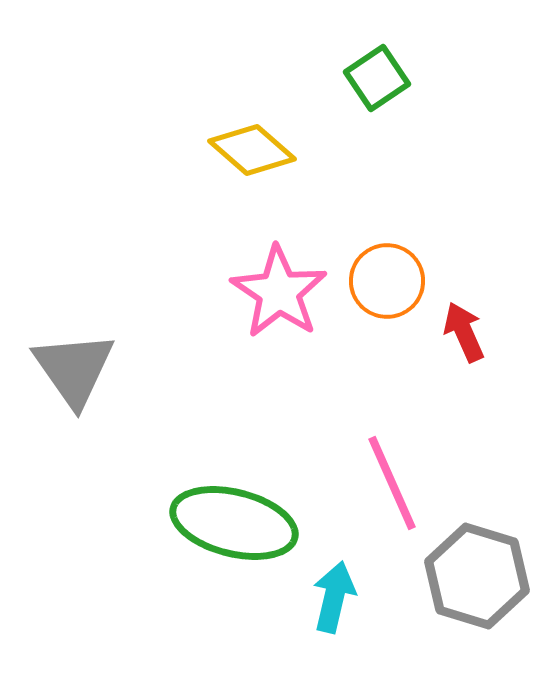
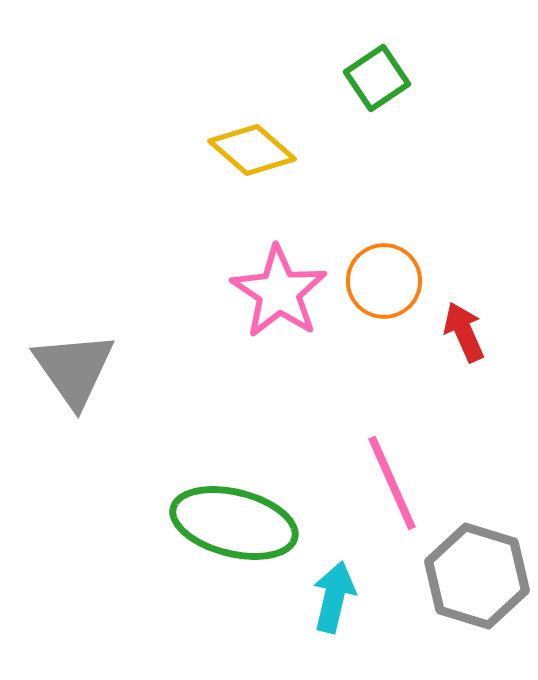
orange circle: moved 3 px left
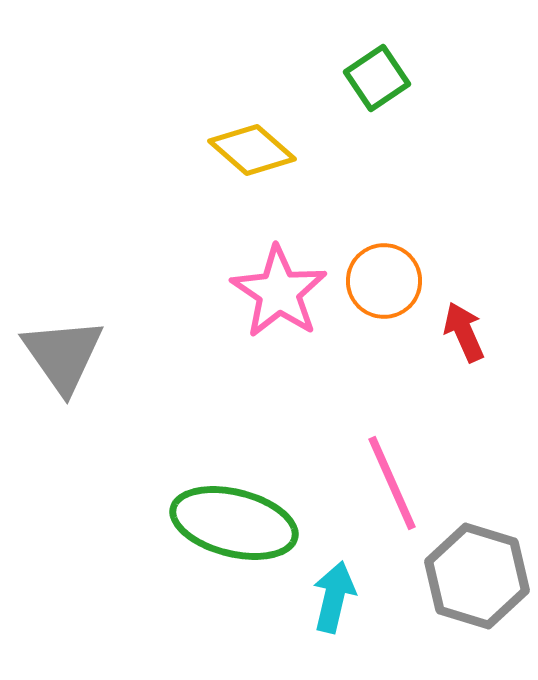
gray triangle: moved 11 px left, 14 px up
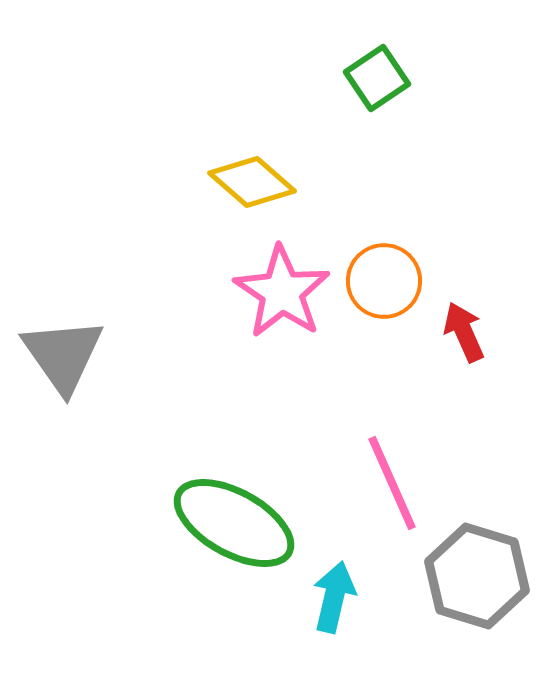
yellow diamond: moved 32 px down
pink star: moved 3 px right
green ellipse: rotated 15 degrees clockwise
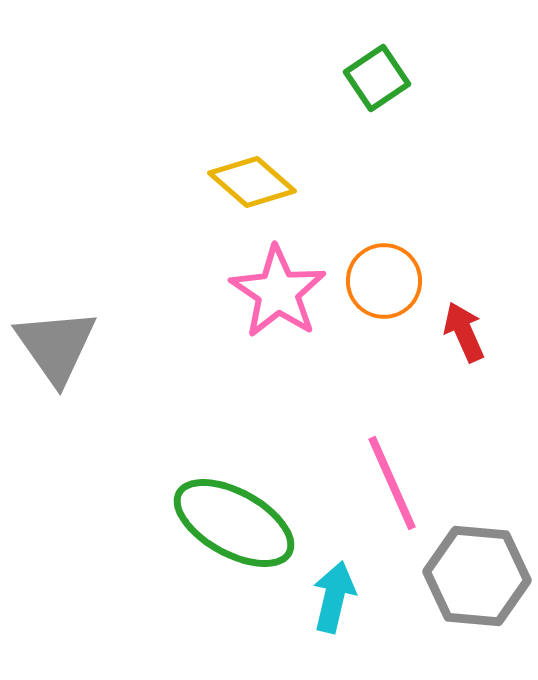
pink star: moved 4 px left
gray triangle: moved 7 px left, 9 px up
gray hexagon: rotated 12 degrees counterclockwise
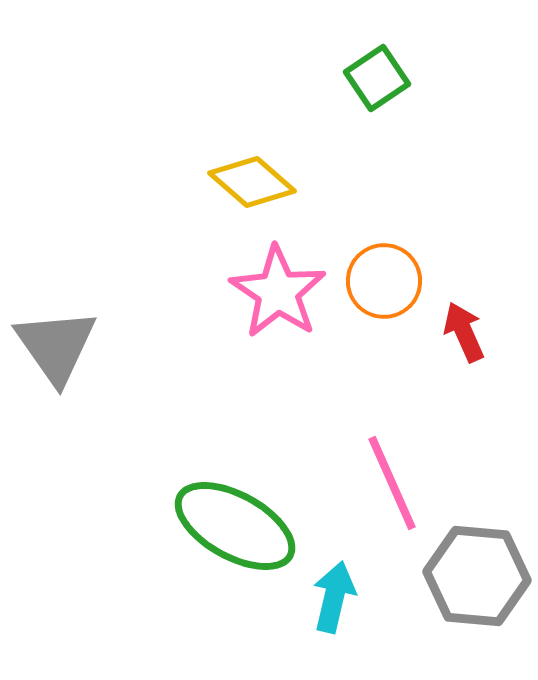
green ellipse: moved 1 px right, 3 px down
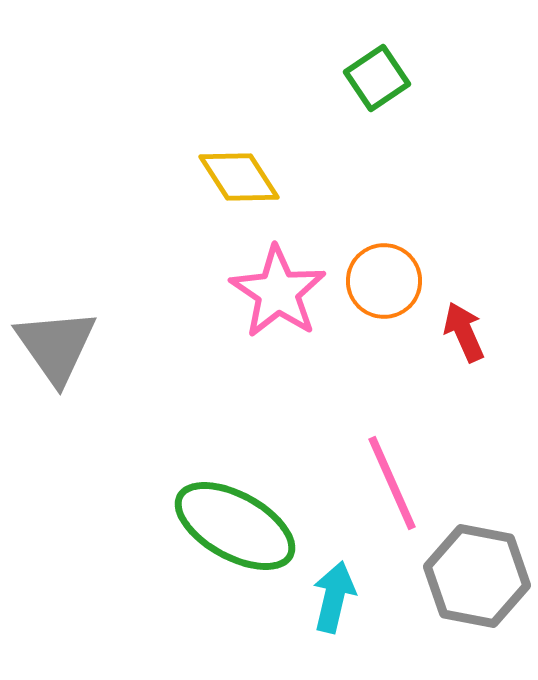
yellow diamond: moved 13 px left, 5 px up; rotated 16 degrees clockwise
gray hexagon: rotated 6 degrees clockwise
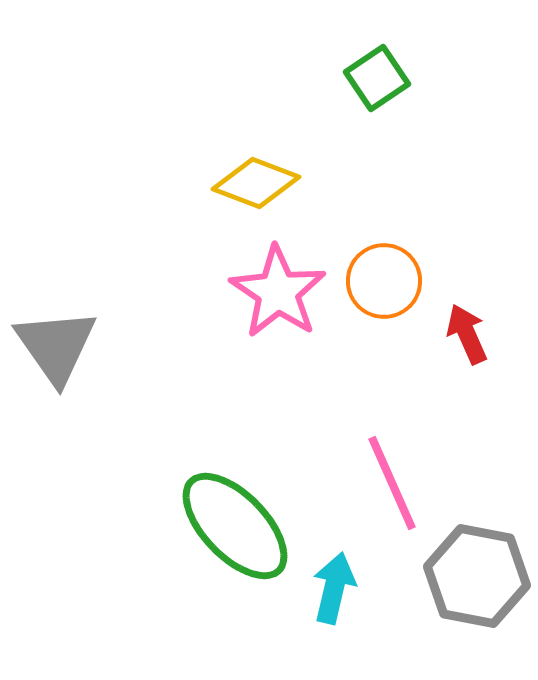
yellow diamond: moved 17 px right, 6 px down; rotated 36 degrees counterclockwise
red arrow: moved 3 px right, 2 px down
green ellipse: rotated 17 degrees clockwise
cyan arrow: moved 9 px up
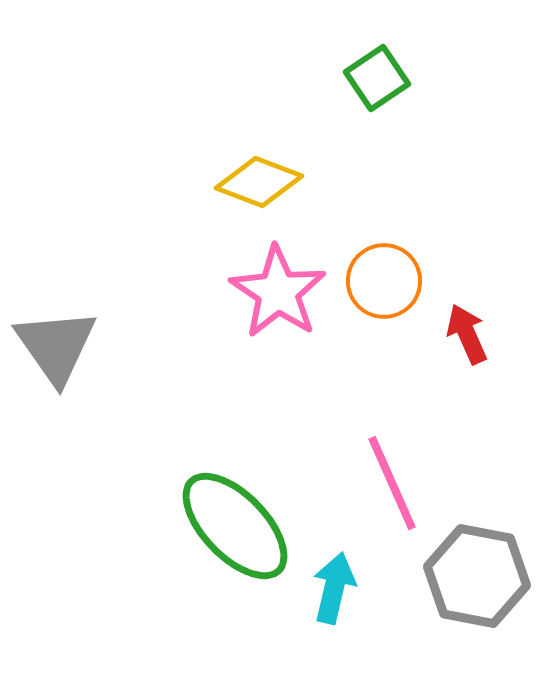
yellow diamond: moved 3 px right, 1 px up
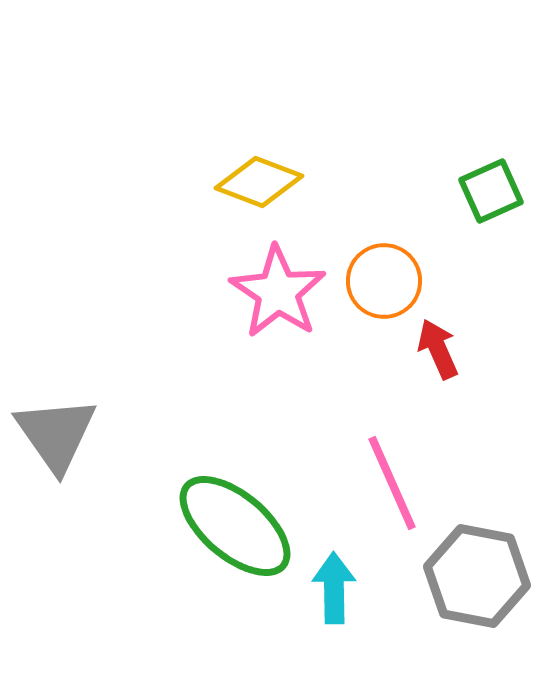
green square: moved 114 px right, 113 px down; rotated 10 degrees clockwise
red arrow: moved 29 px left, 15 px down
gray triangle: moved 88 px down
green ellipse: rotated 6 degrees counterclockwise
cyan arrow: rotated 14 degrees counterclockwise
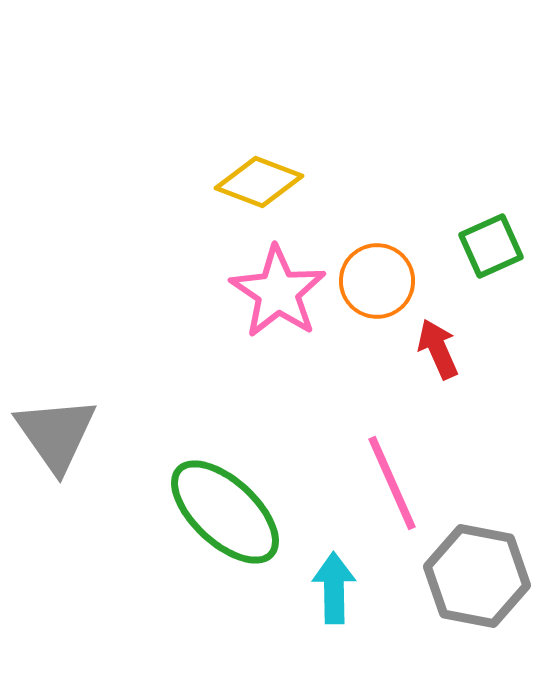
green square: moved 55 px down
orange circle: moved 7 px left
green ellipse: moved 10 px left, 14 px up; rotated 3 degrees clockwise
